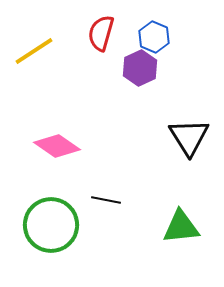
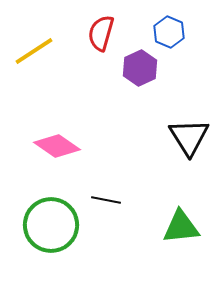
blue hexagon: moved 15 px right, 5 px up
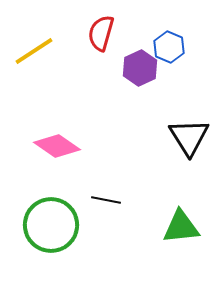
blue hexagon: moved 15 px down
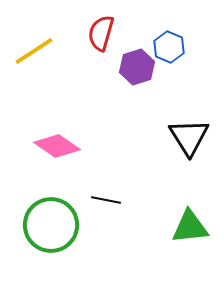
purple hexagon: moved 3 px left, 1 px up; rotated 8 degrees clockwise
green triangle: moved 9 px right
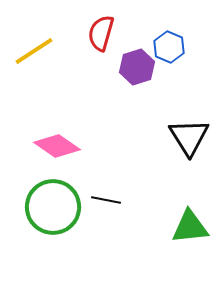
green circle: moved 2 px right, 18 px up
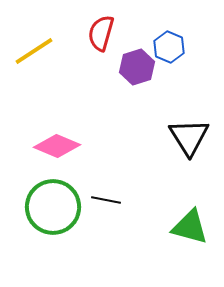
pink diamond: rotated 12 degrees counterclockwise
green triangle: rotated 21 degrees clockwise
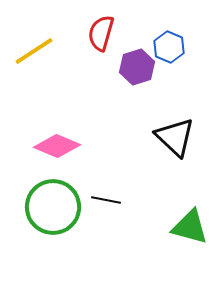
black triangle: moved 14 px left; rotated 15 degrees counterclockwise
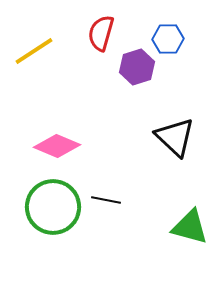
blue hexagon: moved 1 px left, 8 px up; rotated 24 degrees counterclockwise
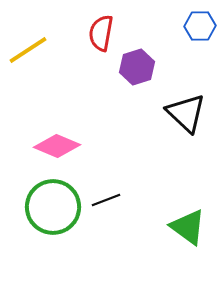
red semicircle: rotated 6 degrees counterclockwise
blue hexagon: moved 32 px right, 13 px up
yellow line: moved 6 px left, 1 px up
black triangle: moved 11 px right, 24 px up
black line: rotated 32 degrees counterclockwise
green triangle: moved 2 px left; rotated 21 degrees clockwise
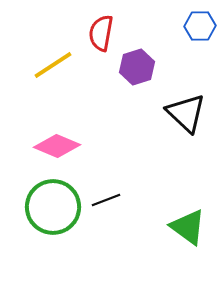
yellow line: moved 25 px right, 15 px down
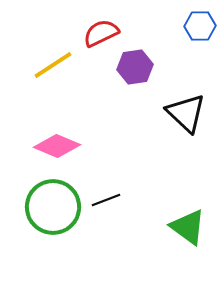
red semicircle: rotated 54 degrees clockwise
purple hexagon: moved 2 px left; rotated 8 degrees clockwise
